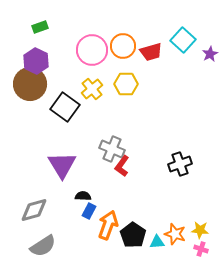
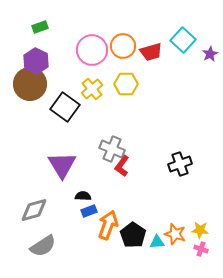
blue rectangle: rotated 42 degrees clockwise
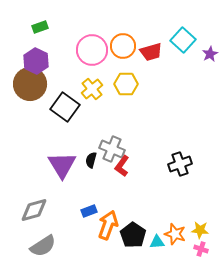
black semicircle: moved 8 px right, 36 px up; rotated 77 degrees counterclockwise
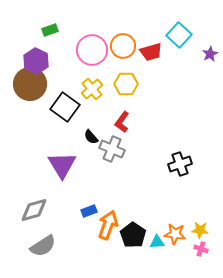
green rectangle: moved 10 px right, 3 px down
cyan square: moved 4 px left, 5 px up
black semicircle: moved 23 px up; rotated 56 degrees counterclockwise
red L-shape: moved 44 px up
orange star: rotated 10 degrees counterclockwise
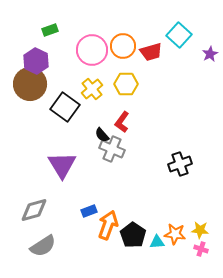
black semicircle: moved 11 px right, 2 px up
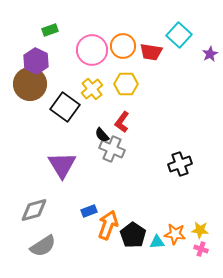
red trapezoid: rotated 25 degrees clockwise
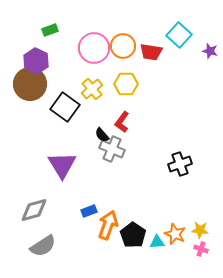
pink circle: moved 2 px right, 2 px up
purple star: moved 3 px up; rotated 28 degrees counterclockwise
orange star: rotated 15 degrees clockwise
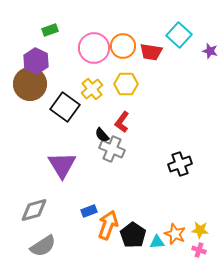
pink cross: moved 2 px left, 1 px down
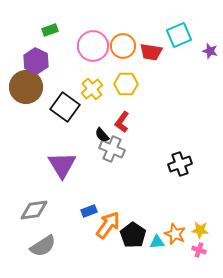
cyan square: rotated 25 degrees clockwise
pink circle: moved 1 px left, 2 px up
brown circle: moved 4 px left, 3 px down
gray diamond: rotated 8 degrees clockwise
orange arrow: rotated 16 degrees clockwise
